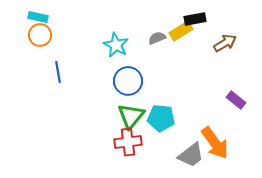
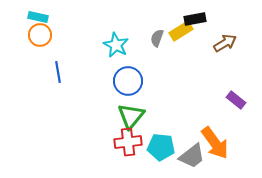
gray semicircle: rotated 48 degrees counterclockwise
cyan pentagon: moved 29 px down
gray trapezoid: moved 1 px right, 1 px down
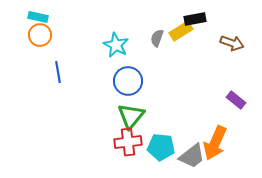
brown arrow: moved 7 px right; rotated 50 degrees clockwise
orange arrow: rotated 60 degrees clockwise
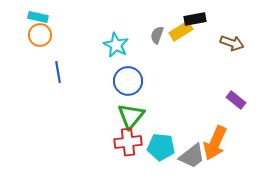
gray semicircle: moved 3 px up
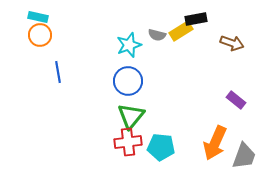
black rectangle: moved 1 px right
gray semicircle: rotated 96 degrees counterclockwise
cyan star: moved 13 px right; rotated 25 degrees clockwise
gray trapezoid: moved 52 px right; rotated 32 degrees counterclockwise
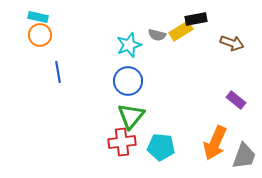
red cross: moved 6 px left
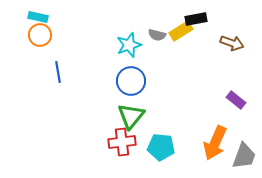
blue circle: moved 3 px right
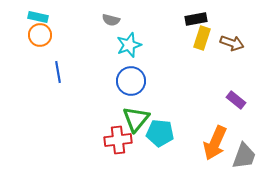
yellow rectangle: moved 21 px right, 7 px down; rotated 40 degrees counterclockwise
gray semicircle: moved 46 px left, 15 px up
green triangle: moved 5 px right, 3 px down
red cross: moved 4 px left, 2 px up
cyan pentagon: moved 1 px left, 14 px up
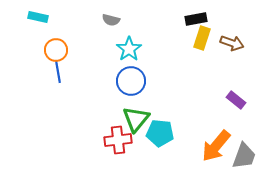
orange circle: moved 16 px right, 15 px down
cyan star: moved 4 px down; rotated 15 degrees counterclockwise
orange arrow: moved 1 px right, 3 px down; rotated 16 degrees clockwise
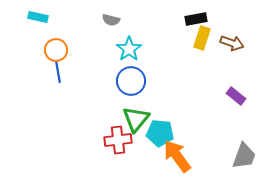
purple rectangle: moved 4 px up
orange arrow: moved 39 px left, 10 px down; rotated 104 degrees clockwise
